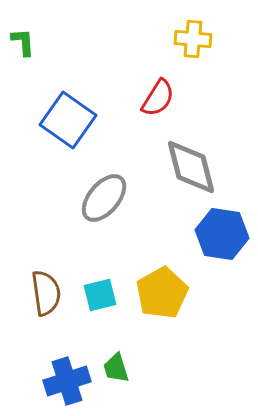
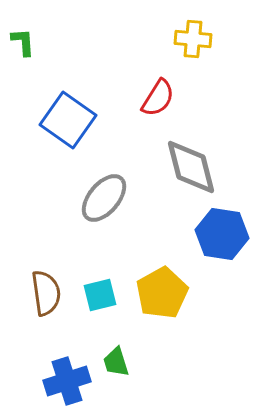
green trapezoid: moved 6 px up
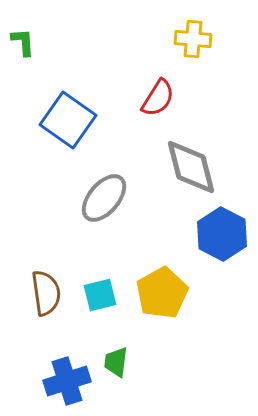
blue hexagon: rotated 18 degrees clockwise
green trapezoid: rotated 24 degrees clockwise
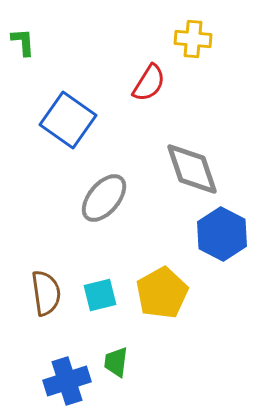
red semicircle: moved 9 px left, 15 px up
gray diamond: moved 1 px right, 2 px down; rotated 4 degrees counterclockwise
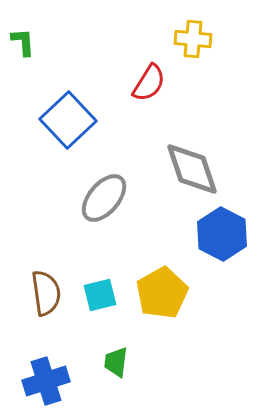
blue square: rotated 12 degrees clockwise
blue cross: moved 21 px left
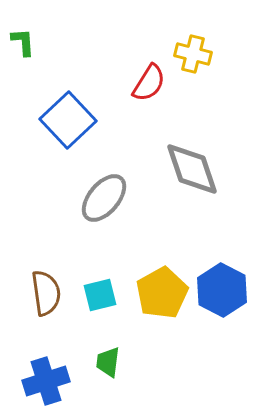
yellow cross: moved 15 px down; rotated 9 degrees clockwise
blue hexagon: moved 56 px down
green trapezoid: moved 8 px left
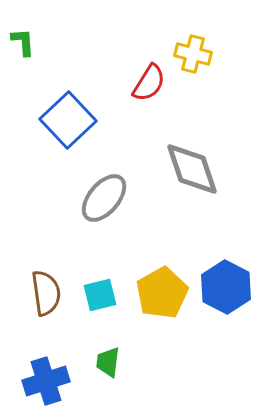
blue hexagon: moved 4 px right, 3 px up
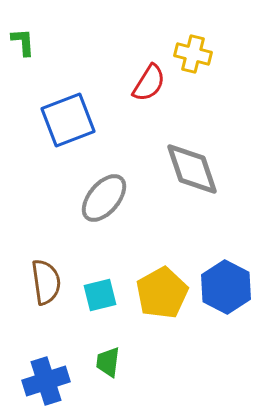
blue square: rotated 22 degrees clockwise
brown semicircle: moved 11 px up
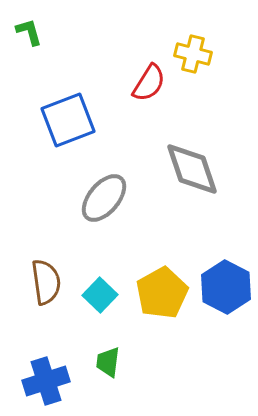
green L-shape: moved 6 px right, 10 px up; rotated 12 degrees counterclockwise
cyan square: rotated 32 degrees counterclockwise
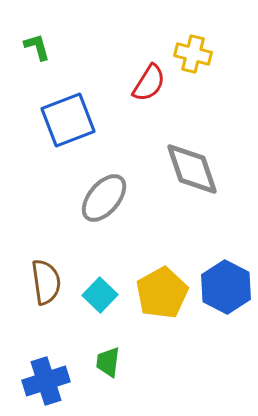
green L-shape: moved 8 px right, 15 px down
